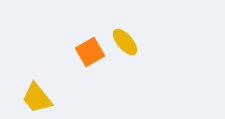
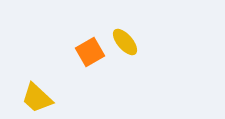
yellow trapezoid: rotated 8 degrees counterclockwise
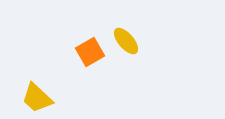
yellow ellipse: moved 1 px right, 1 px up
